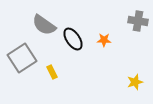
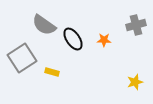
gray cross: moved 2 px left, 4 px down; rotated 24 degrees counterclockwise
yellow rectangle: rotated 48 degrees counterclockwise
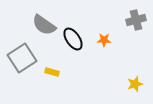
gray cross: moved 5 px up
yellow star: moved 2 px down
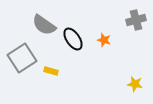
orange star: rotated 16 degrees clockwise
yellow rectangle: moved 1 px left, 1 px up
yellow star: rotated 28 degrees clockwise
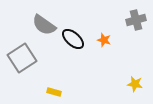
black ellipse: rotated 15 degrees counterclockwise
yellow rectangle: moved 3 px right, 21 px down
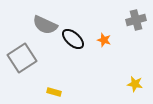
gray semicircle: moved 1 px right; rotated 10 degrees counterclockwise
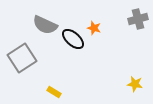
gray cross: moved 2 px right, 1 px up
orange star: moved 10 px left, 12 px up
yellow rectangle: rotated 16 degrees clockwise
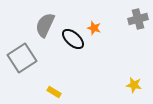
gray semicircle: rotated 90 degrees clockwise
yellow star: moved 1 px left, 1 px down
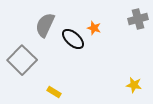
gray square: moved 2 px down; rotated 12 degrees counterclockwise
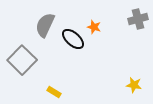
orange star: moved 1 px up
